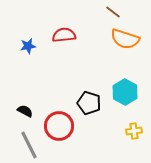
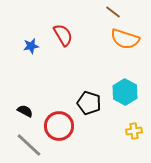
red semicircle: moved 1 px left; rotated 65 degrees clockwise
blue star: moved 3 px right
gray line: rotated 20 degrees counterclockwise
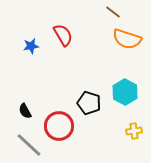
orange semicircle: moved 2 px right
black semicircle: rotated 147 degrees counterclockwise
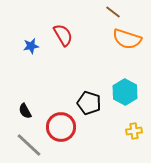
red circle: moved 2 px right, 1 px down
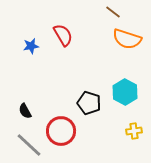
red circle: moved 4 px down
